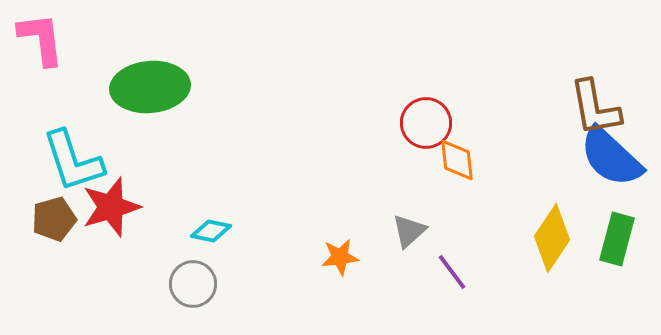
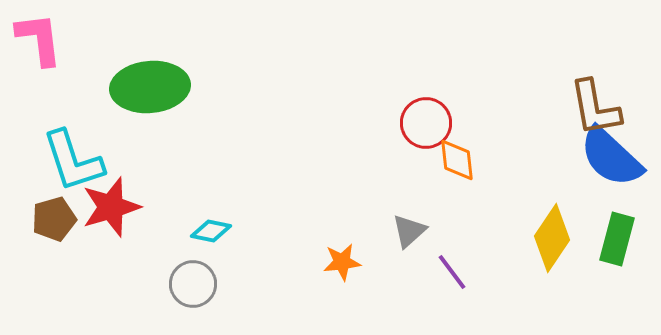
pink L-shape: moved 2 px left
orange star: moved 2 px right, 5 px down
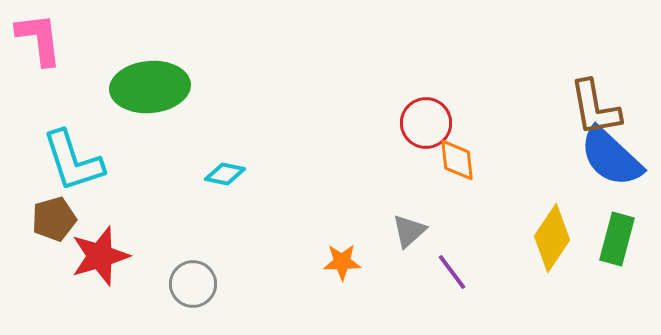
red star: moved 11 px left, 49 px down
cyan diamond: moved 14 px right, 57 px up
orange star: rotated 6 degrees clockwise
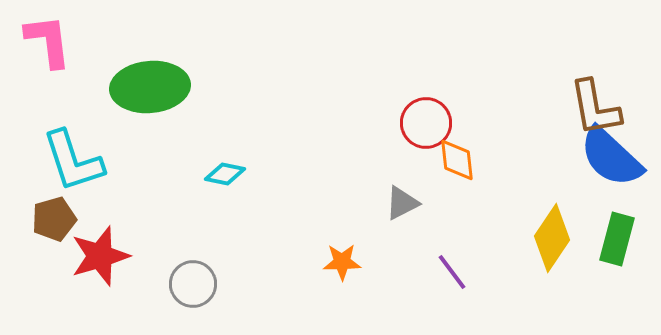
pink L-shape: moved 9 px right, 2 px down
gray triangle: moved 7 px left, 28 px up; rotated 15 degrees clockwise
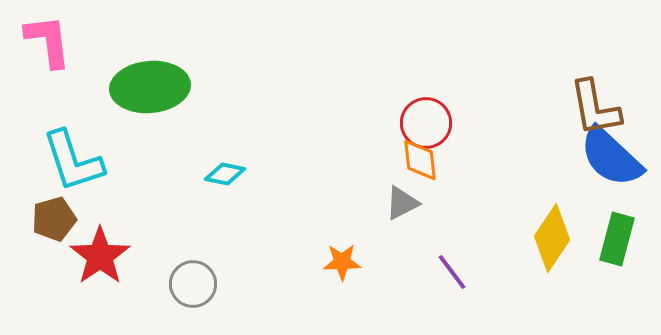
orange diamond: moved 37 px left
red star: rotated 18 degrees counterclockwise
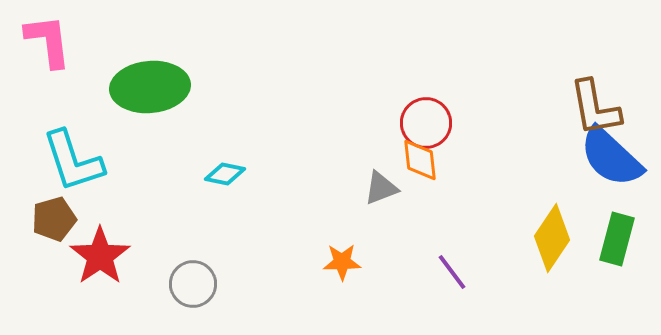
gray triangle: moved 21 px left, 15 px up; rotated 6 degrees clockwise
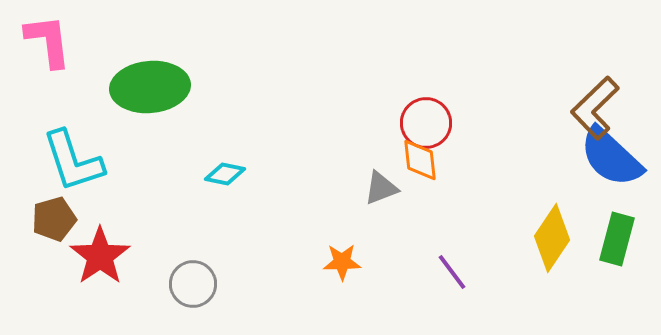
brown L-shape: rotated 56 degrees clockwise
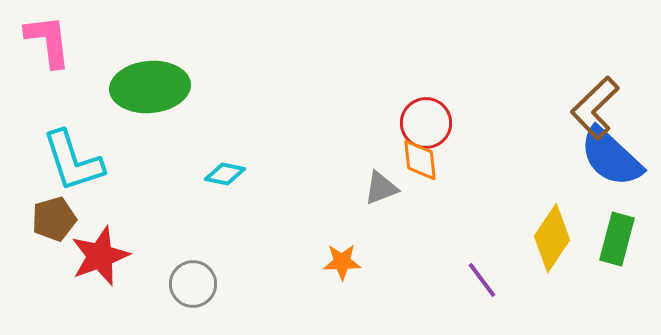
red star: rotated 14 degrees clockwise
purple line: moved 30 px right, 8 px down
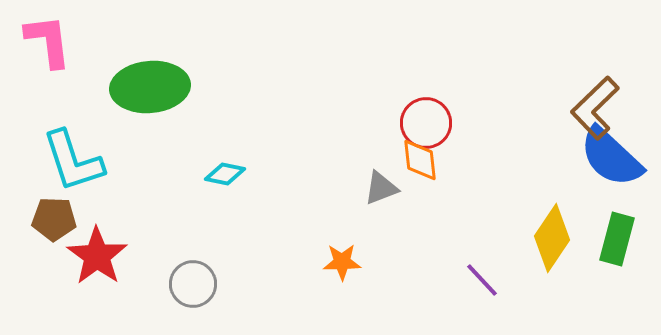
brown pentagon: rotated 18 degrees clockwise
red star: moved 3 px left; rotated 16 degrees counterclockwise
purple line: rotated 6 degrees counterclockwise
